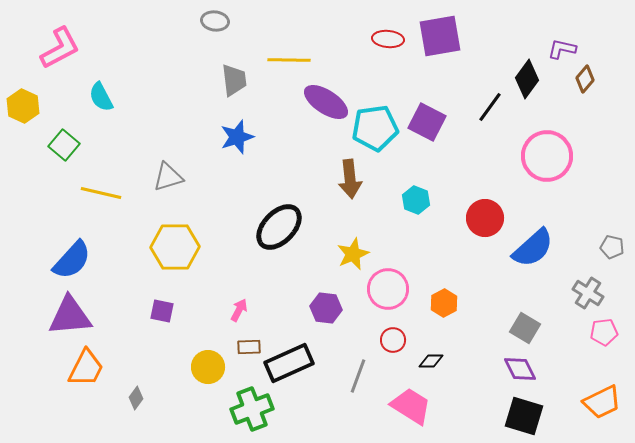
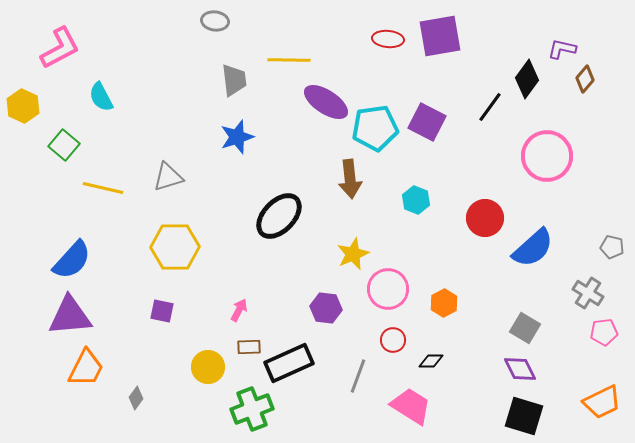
yellow line at (101, 193): moved 2 px right, 5 px up
black ellipse at (279, 227): moved 11 px up
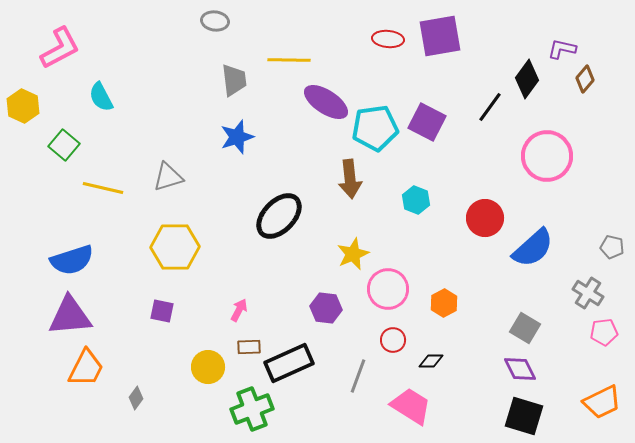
blue semicircle at (72, 260): rotated 30 degrees clockwise
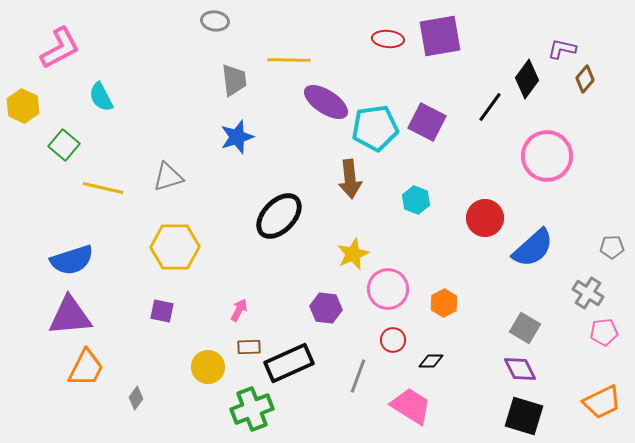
gray pentagon at (612, 247): rotated 15 degrees counterclockwise
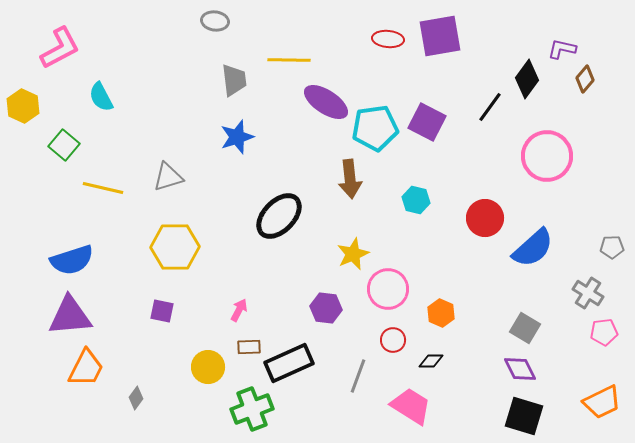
cyan hexagon at (416, 200): rotated 8 degrees counterclockwise
orange hexagon at (444, 303): moved 3 px left, 10 px down; rotated 8 degrees counterclockwise
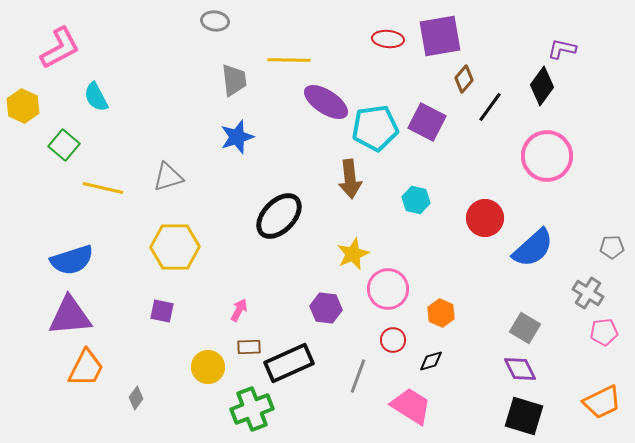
black diamond at (527, 79): moved 15 px right, 7 px down
brown diamond at (585, 79): moved 121 px left
cyan semicircle at (101, 97): moved 5 px left
black diamond at (431, 361): rotated 15 degrees counterclockwise
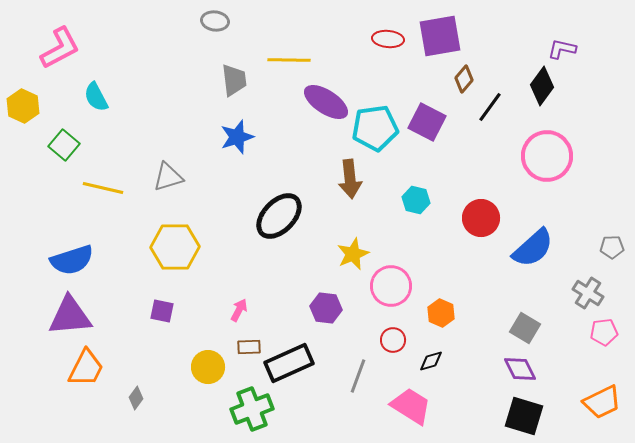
red circle at (485, 218): moved 4 px left
pink circle at (388, 289): moved 3 px right, 3 px up
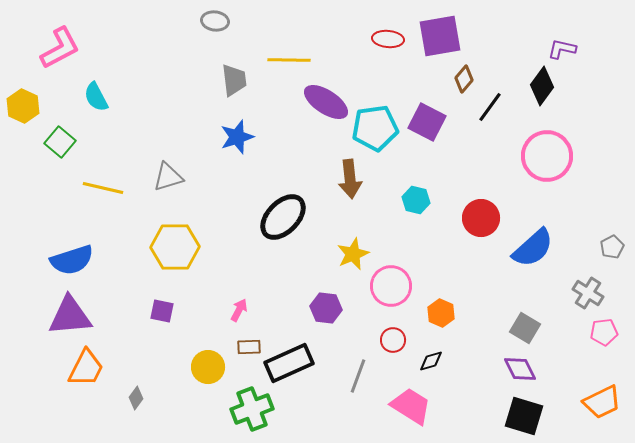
green square at (64, 145): moved 4 px left, 3 px up
black ellipse at (279, 216): moved 4 px right, 1 px down
gray pentagon at (612, 247): rotated 25 degrees counterclockwise
